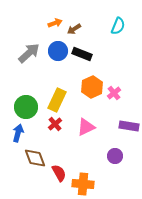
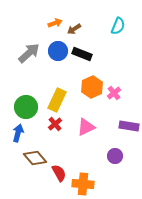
brown diamond: rotated 20 degrees counterclockwise
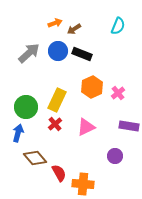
pink cross: moved 4 px right
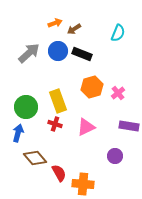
cyan semicircle: moved 7 px down
orange hexagon: rotated 10 degrees clockwise
yellow rectangle: moved 1 px right, 1 px down; rotated 45 degrees counterclockwise
red cross: rotated 32 degrees counterclockwise
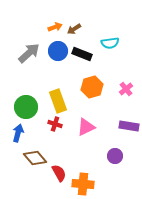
orange arrow: moved 4 px down
cyan semicircle: moved 8 px left, 10 px down; rotated 60 degrees clockwise
pink cross: moved 8 px right, 4 px up
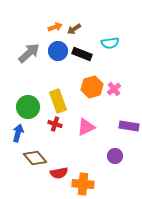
pink cross: moved 12 px left
green circle: moved 2 px right
red semicircle: rotated 108 degrees clockwise
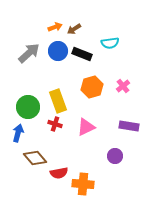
pink cross: moved 9 px right, 3 px up
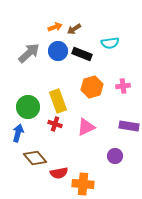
pink cross: rotated 32 degrees clockwise
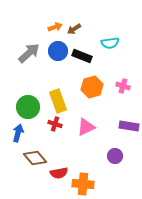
black rectangle: moved 2 px down
pink cross: rotated 24 degrees clockwise
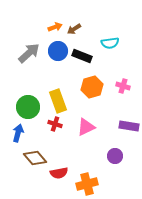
orange cross: moved 4 px right; rotated 20 degrees counterclockwise
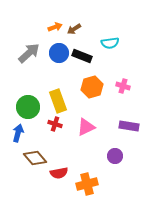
blue circle: moved 1 px right, 2 px down
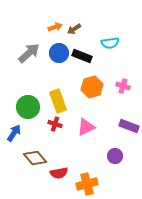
purple rectangle: rotated 12 degrees clockwise
blue arrow: moved 4 px left; rotated 18 degrees clockwise
